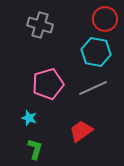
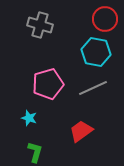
green L-shape: moved 3 px down
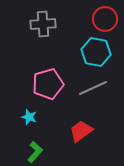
gray cross: moved 3 px right, 1 px up; rotated 20 degrees counterclockwise
cyan star: moved 1 px up
green L-shape: rotated 25 degrees clockwise
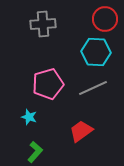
cyan hexagon: rotated 8 degrees counterclockwise
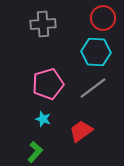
red circle: moved 2 px left, 1 px up
gray line: rotated 12 degrees counterclockwise
cyan star: moved 14 px right, 2 px down
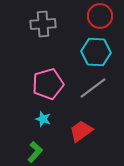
red circle: moved 3 px left, 2 px up
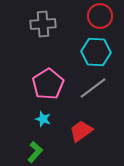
pink pentagon: rotated 16 degrees counterclockwise
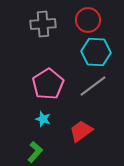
red circle: moved 12 px left, 4 px down
gray line: moved 2 px up
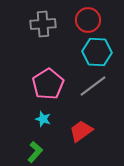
cyan hexagon: moved 1 px right
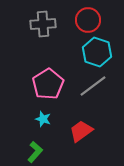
cyan hexagon: rotated 16 degrees clockwise
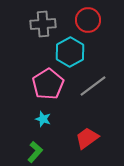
cyan hexagon: moved 27 px left; rotated 12 degrees clockwise
red trapezoid: moved 6 px right, 7 px down
